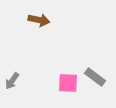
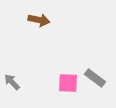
gray rectangle: moved 1 px down
gray arrow: moved 1 px down; rotated 102 degrees clockwise
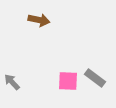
pink square: moved 2 px up
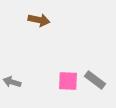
gray rectangle: moved 2 px down
gray arrow: rotated 30 degrees counterclockwise
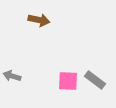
gray arrow: moved 6 px up
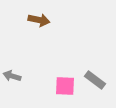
pink square: moved 3 px left, 5 px down
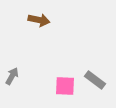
gray arrow: rotated 102 degrees clockwise
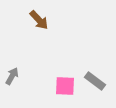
brown arrow: rotated 35 degrees clockwise
gray rectangle: moved 1 px down
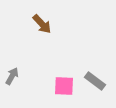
brown arrow: moved 3 px right, 4 px down
pink square: moved 1 px left
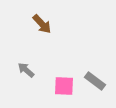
gray arrow: moved 14 px right, 6 px up; rotated 78 degrees counterclockwise
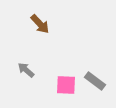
brown arrow: moved 2 px left
pink square: moved 2 px right, 1 px up
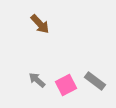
gray arrow: moved 11 px right, 10 px down
pink square: rotated 30 degrees counterclockwise
